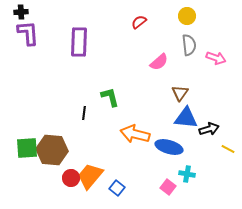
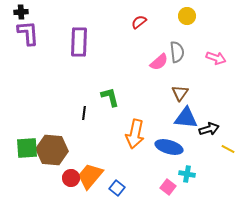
gray semicircle: moved 12 px left, 7 px down
orange arrow: rotated 92 degrees counterclockwise
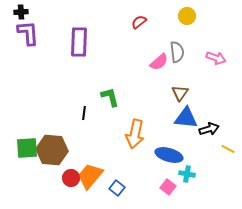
blue ellipse: moved 8 px down
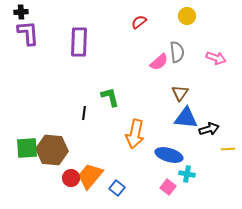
yellow line: rotated 32 degrees counterclockwise
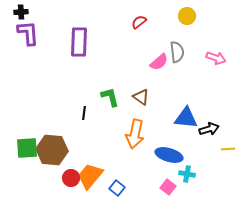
brown triangle: moved 39 px left, 4 px down; rotated 30 degrees counterclockwise
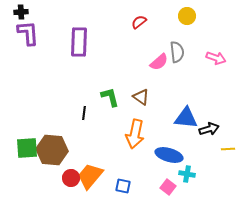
blue square: moved 6 px right, 2 px up; rotated 28 degrees counterclockwise
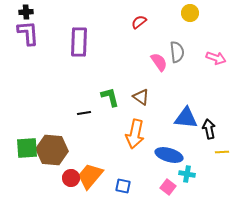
black cross: moved 5 px right
yellow circle: moved 3 px right, 3 px up
pink semicircle: rotated 84 degrees counterclockwise
black line: rotated 72 degrees clockwise
black arrow: rotated 84 degrees counterclockwise
yellow line: moved 6 px left, 3 px down
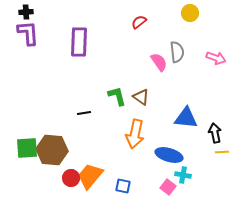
green L-shape: moved 7 px right, 1 px up
black arrow: moved 6 px right, 4 px down
cyan cross: moved 4 px left, 1 px down
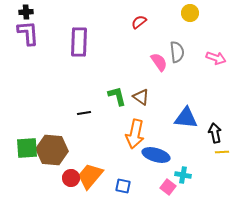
blue ellipse: moved 13 px left
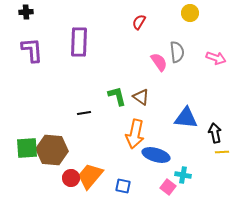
red semicircle: rotated 21 degrees counterclockwise
purple L-shape: moved 4 px right, 17 px down
